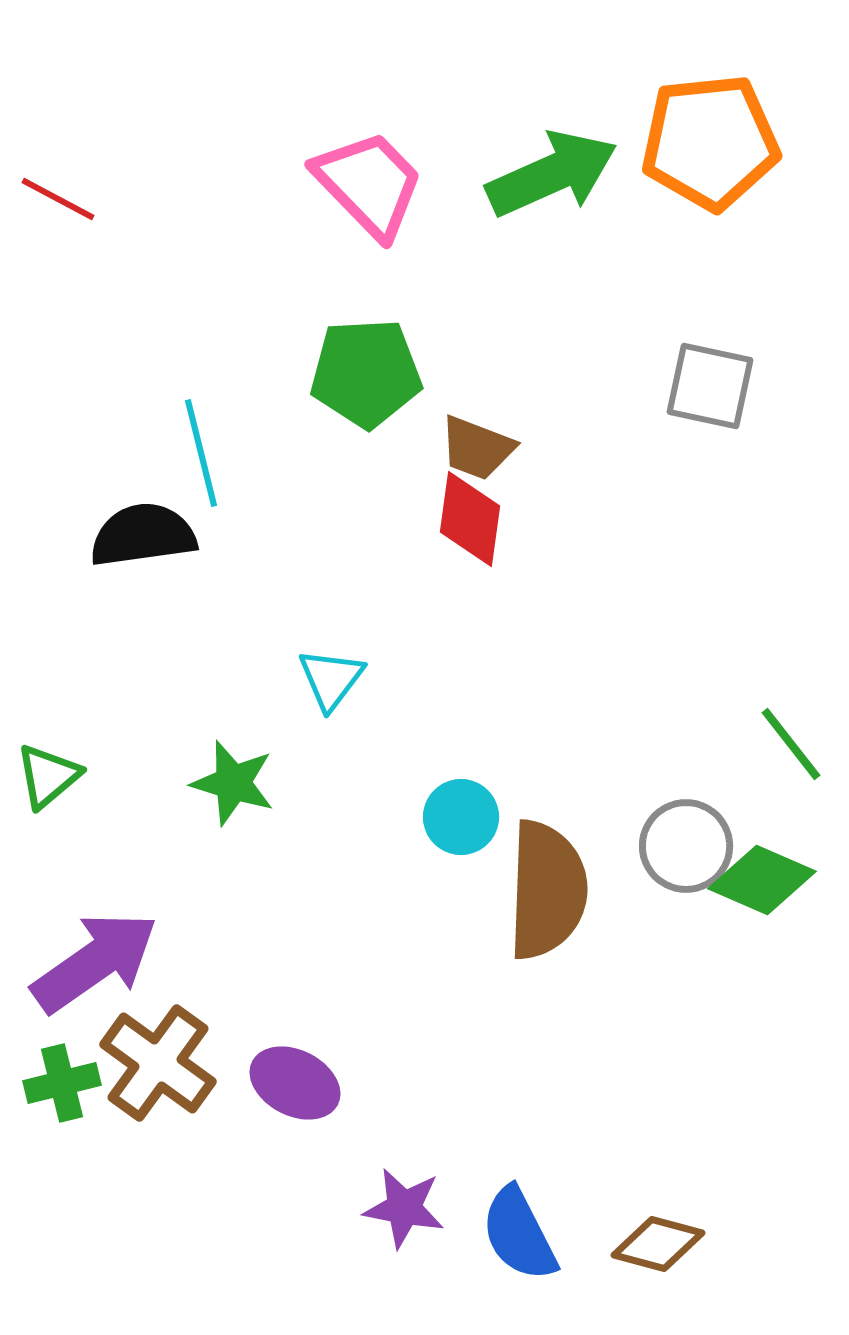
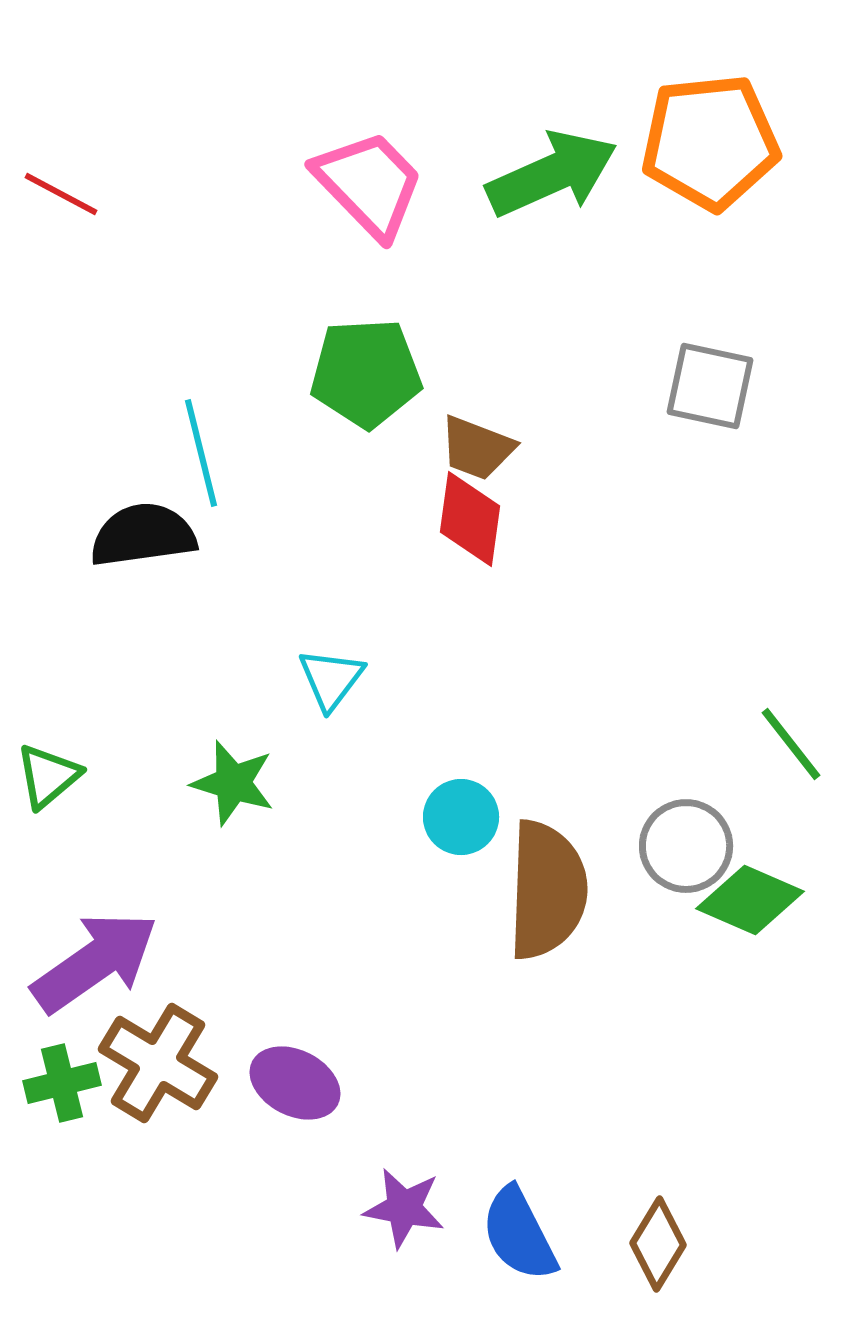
red line: moved 3 px right, 5 px up
green diamond: moved 12 px left, 20 px down
brown cross: rotated 5 degrees counterclockwise
brown diamond: rotated 74 degrees counterclockwise
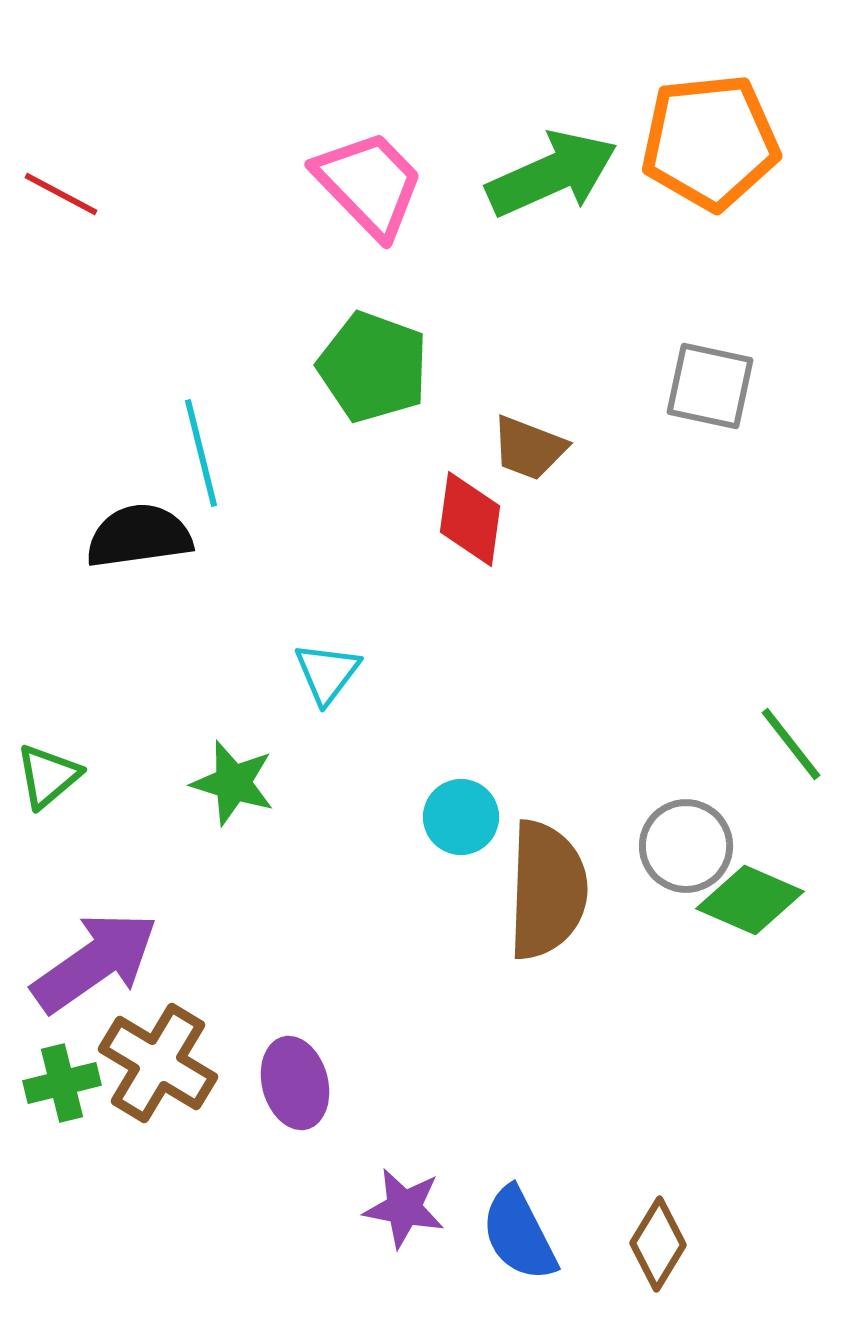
green pentagon: moved 7 px right, 6 px up; rotated 23 degrees clockwise
brown trapezoid: moved 52 px right
black semicircle: moved 4 px left, 1 px down
cyan triangle: moved 4 px left, 6 px up
purple ellipse: rotated 48 degrees clockwise
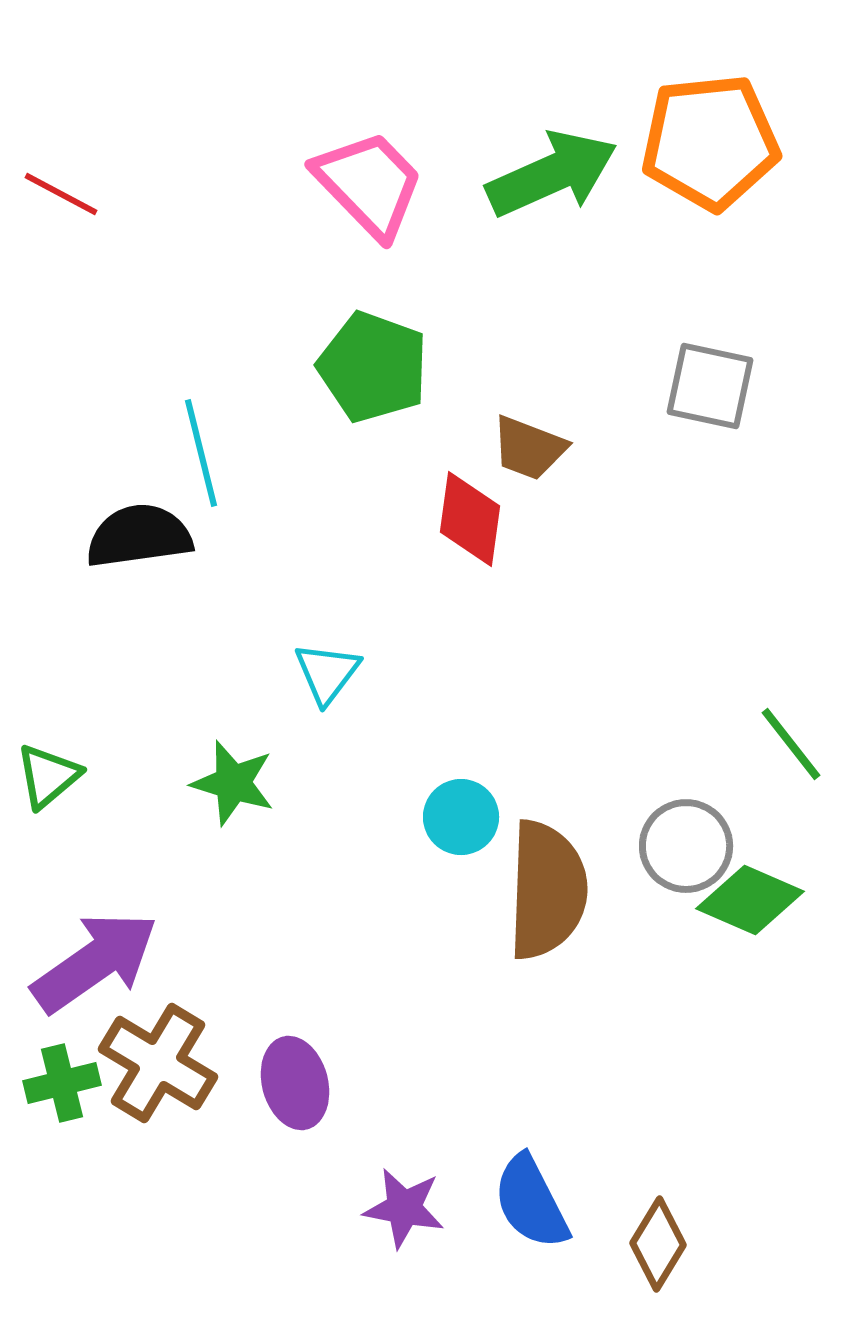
blue semicircle: moved 12 px right, 32 px up
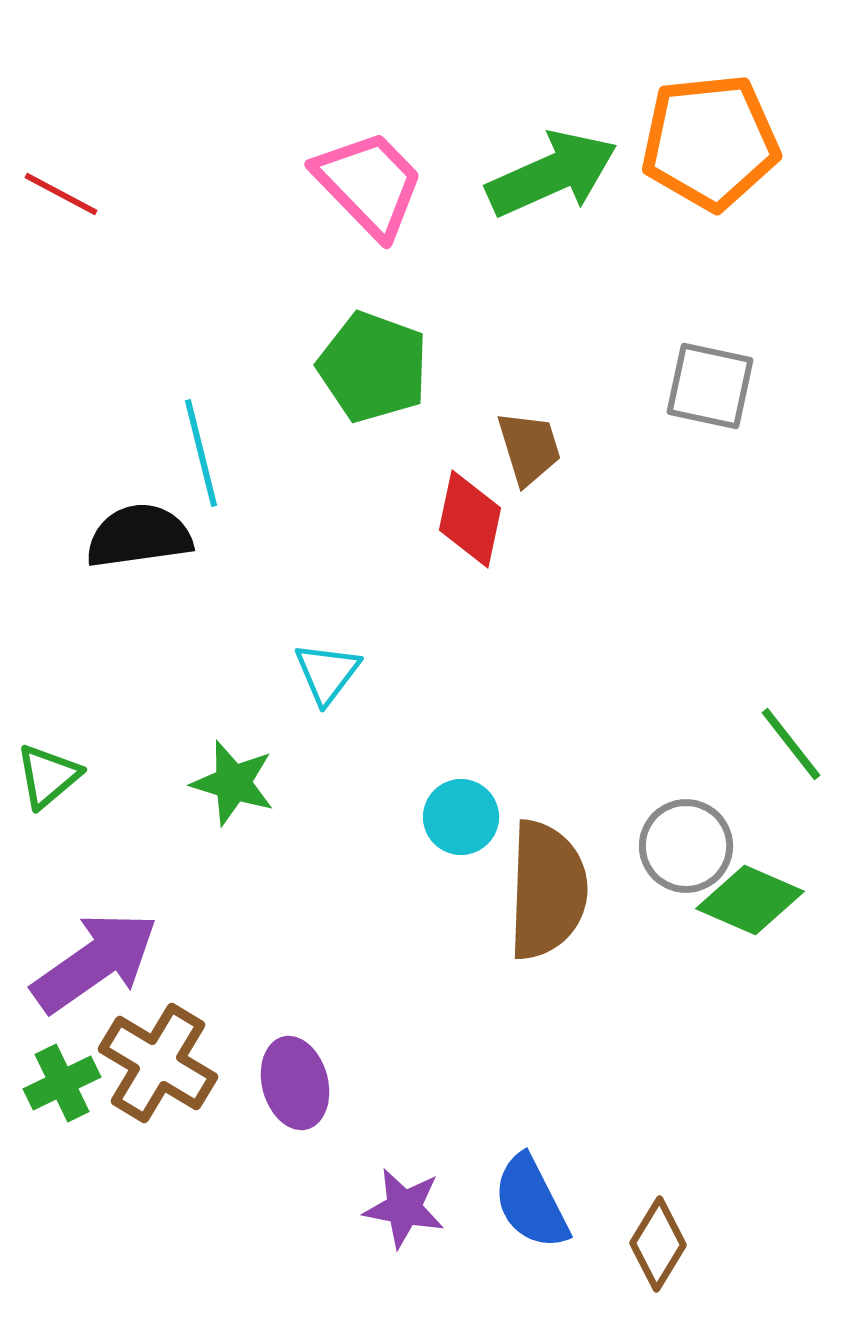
brown trapezoid: rotated 128 degrees counterclockwise
red diamond: rotated 4 degrees clockwise
green cross: rotated 12 degrees counterclockwise
